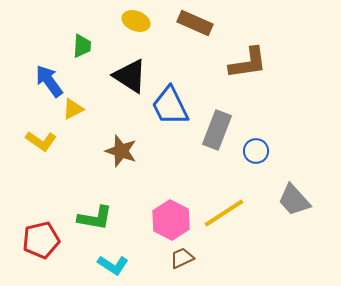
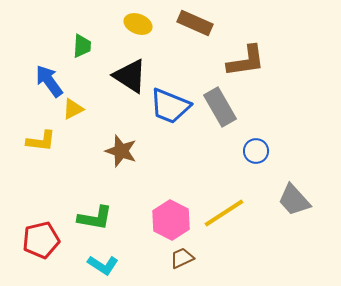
yellow ellipse: moved 2 px right, 3 px down
brown L-shape: moved 2 px left, 2 px up
blue trapezoid: rotated 42 degrees counterclockwise
gray rectangle: moved 3 px right, 23 px up; rotated 51 degrees counterclockwise
yellow L-shape: rotated 28 degrees counterclockwise
cyan L-shape: moved 10 px left
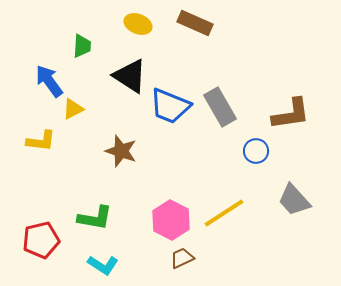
brown L-shape: moved 45 px right, 53 px down
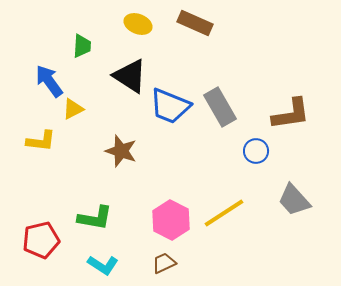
brown trapezoid: moved 18 px left, 5 px down
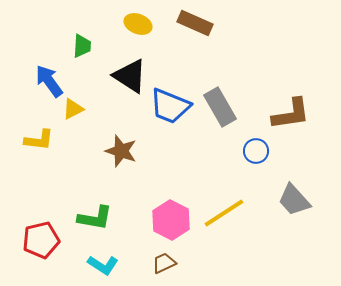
yellow L-shape: moved 2 px left, 1 px up
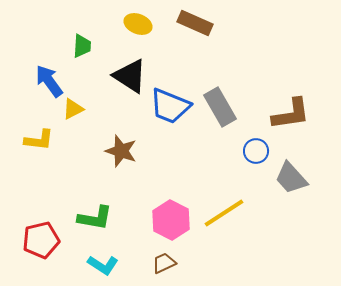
gray trapezoid: moved 3 px left, 22 px up
